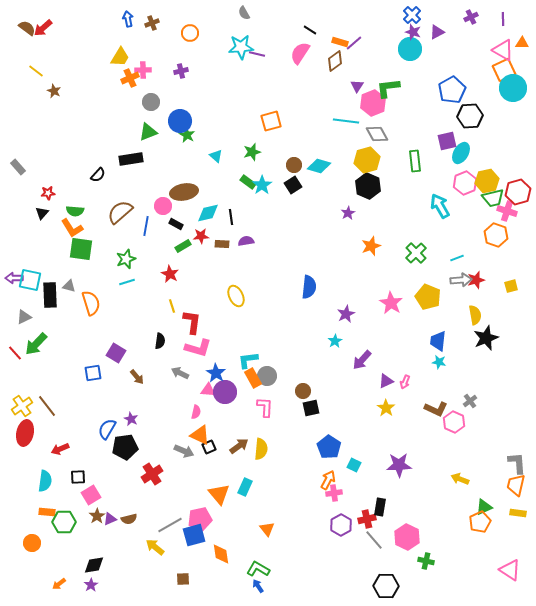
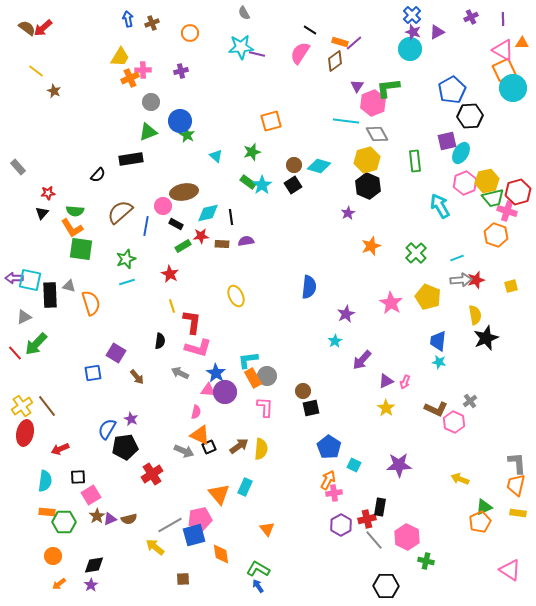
orange circle at (32, 543): moved 21 px right, 13 px down
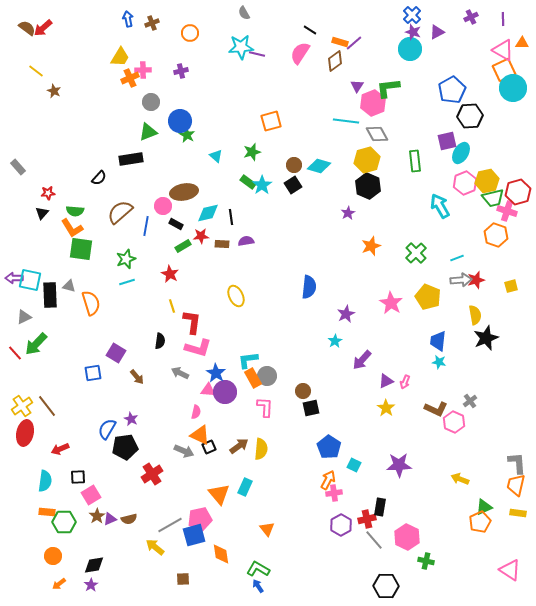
black semicircle at (98, 175): moved 1 px right, 3 px down
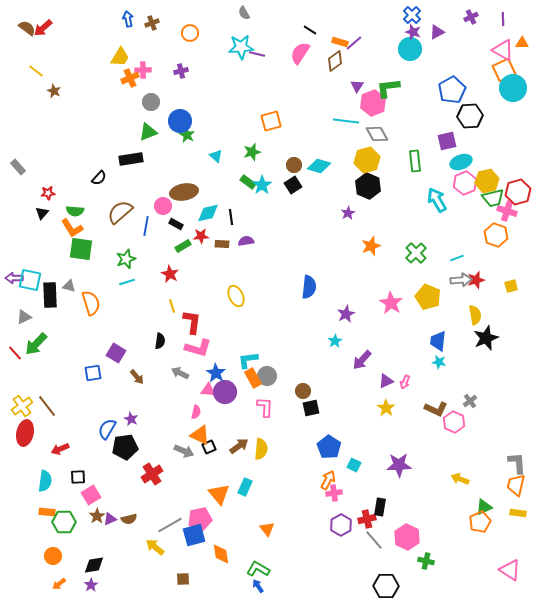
cyan ellipse at (461, 153): moved 9 px down; rotated 40 degrees clockwise
cyan arrow at (440, 206): moved 3 px left, 6 px up
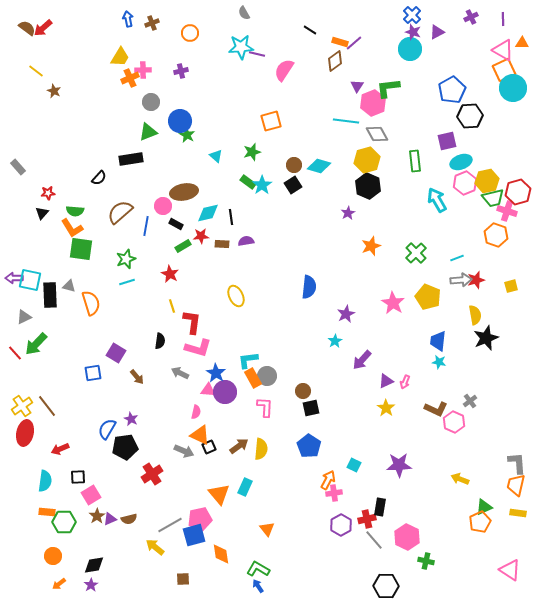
pink semicircle at (300, 53): moved 16 px left, 17 px down
pink star at (391, 303): moved 2 px right
blue pentagon at (329, 447): moved 20 px left, 1 px up
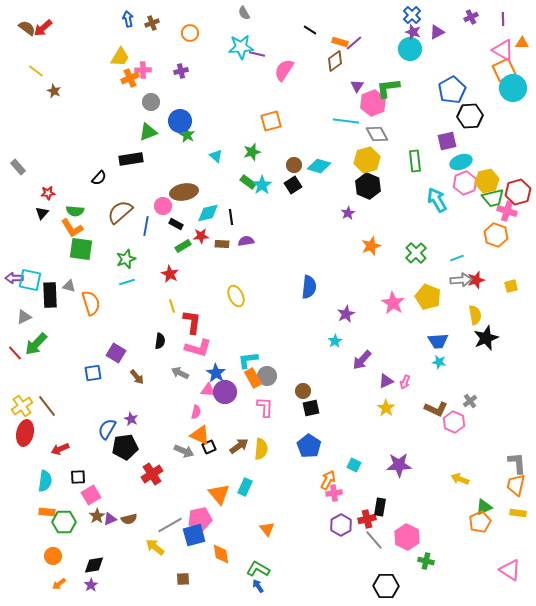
blue trapezoid at (438, 341): rotated 100 degrees counterclockwise
